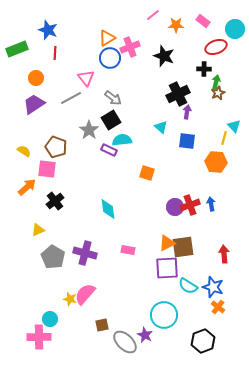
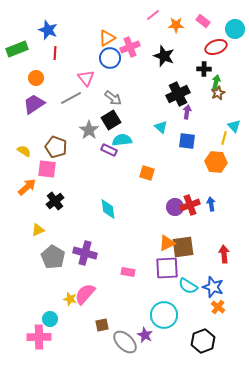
pink rectangle at (128, 250): moved 22 px down
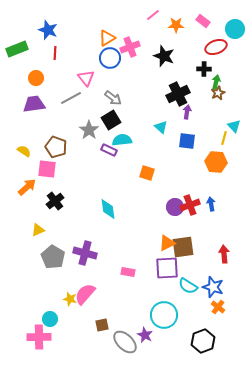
purple trapezoid at (34, 104): rotated 25 degrees clockwise
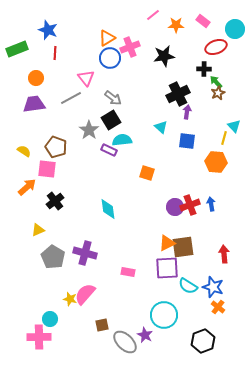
black star at (164, 56): rotated 30 degrees counterclockwise
green arrow at (216, 82): rotated 56 degrees counterclockwise
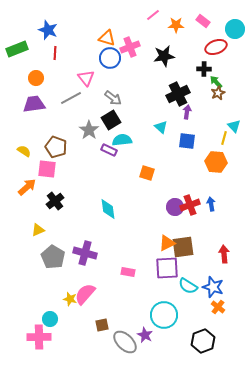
orange triangle at (107, 38): rotated 48 degrees clockwise
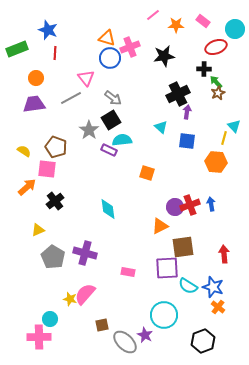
orange triangle at (167, 243): moved 7 px left, 17 px up
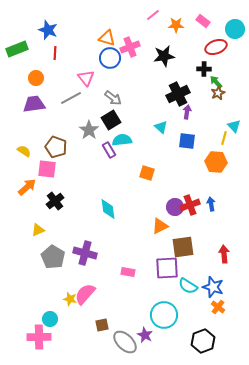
purple rectangle at (109, 150): rotated 35 degrees clockwise
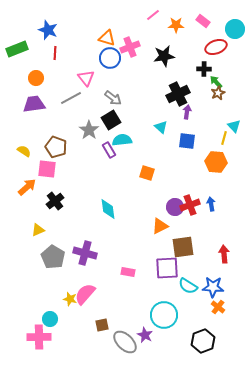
blue star at (213, 287): rotated 15 degrees counterclockwise
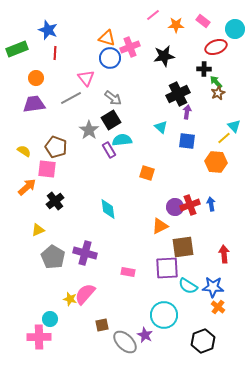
yellow line at (224, 138): rotated 32 degrees clockwise
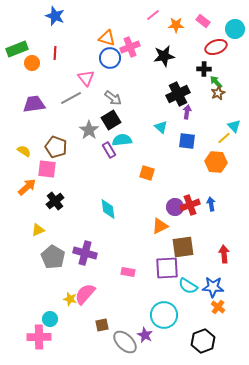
blue star at (48, 30): moved 7 px right, 14 px up
orange circle at (36, 78): moved 4 px left, 15 px up
